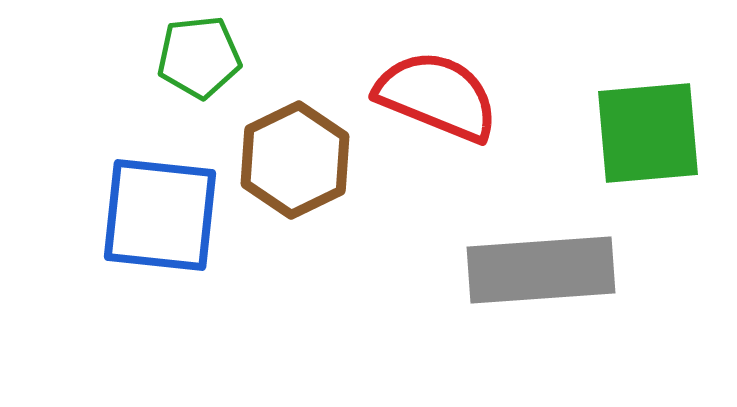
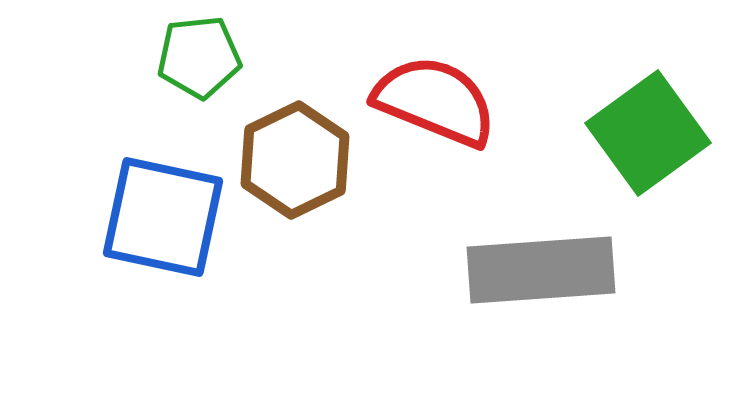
red semicircle: moved 2 px left, 5 px down
green square: rotated 31 degrees counterclockwise
blue square: moved 3 px right, 2 px down; rotated 6 degrees clockwise
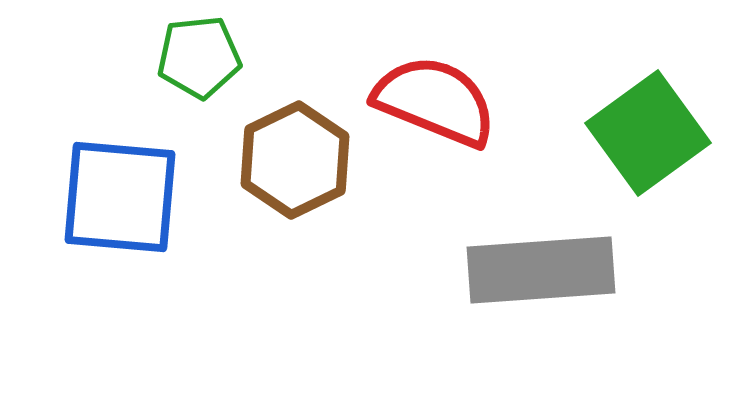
blue square: moved 43 px left, 20 px up; rotated 7 degrees counterclockwise
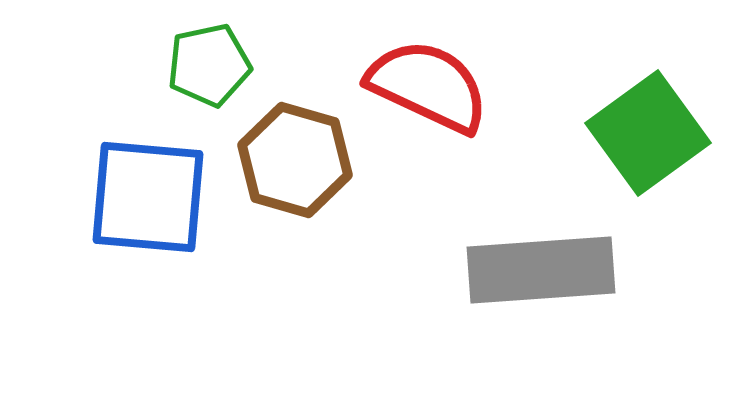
green pentagon: moved 10 px right, 8 px down; rotated 6 degrees counterclockwise
red semicircle: moved 7 px left, 15 px up; rotated 3 degrees clockwise
brown hexagon: rotated 18 degrees counterclockwise
blue square: moved 28 px right
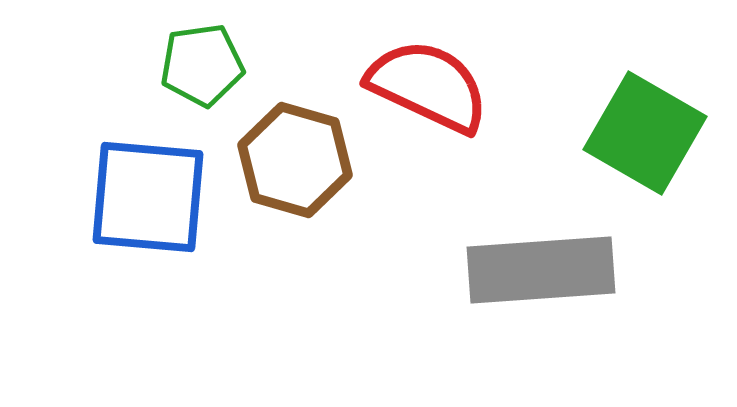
green pentagon: moved 7 px left; rotated 4 degrees clockwise
green square: moved 3 px left; rotated 24 degrees counterclockwise
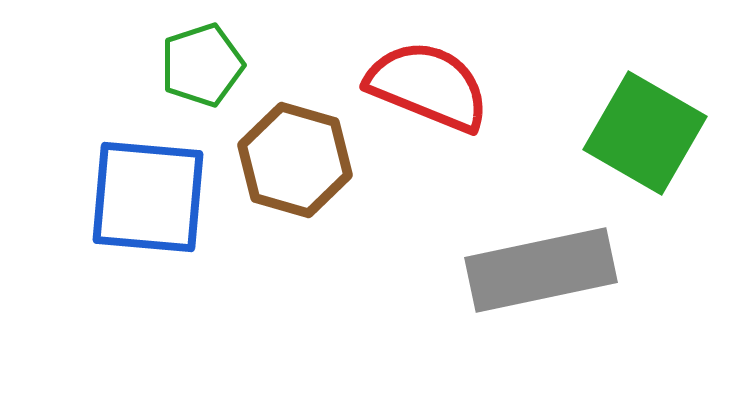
green pentagon: rotated 10 degrees counterclockwise
red semicircle: rotated 3 degrees counterclockwise
gray rectangle: rotated 8 degrees counterclockwise
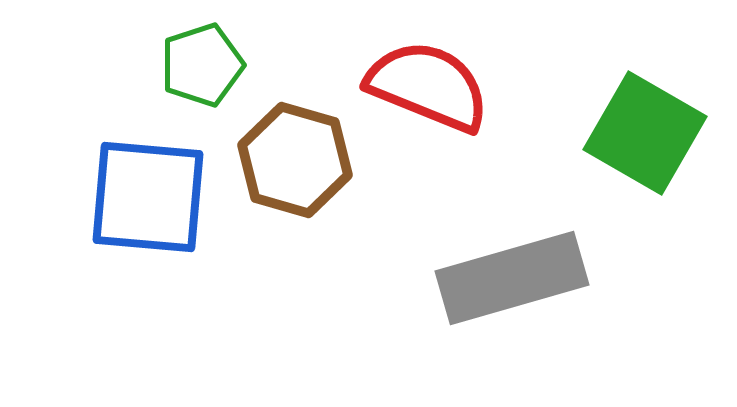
gray rectangle: moved 29 px left, 8 px down; rotated 4 degrees counterclockwise
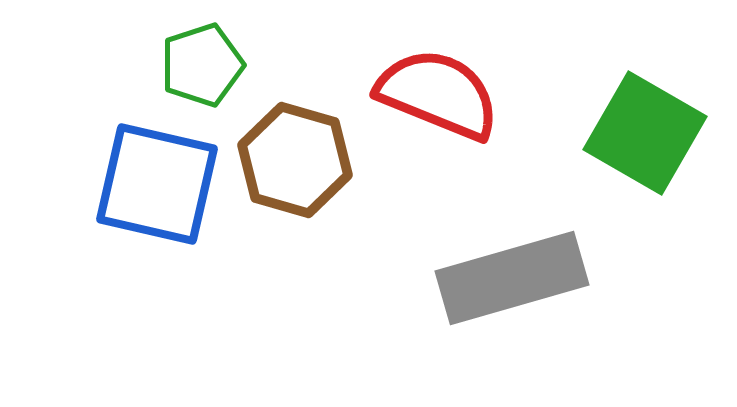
red semicircle: moved 10 px right, 8 px down
blue square: moved 9 px right, 13 px up; rotated 8 degrees clockwise
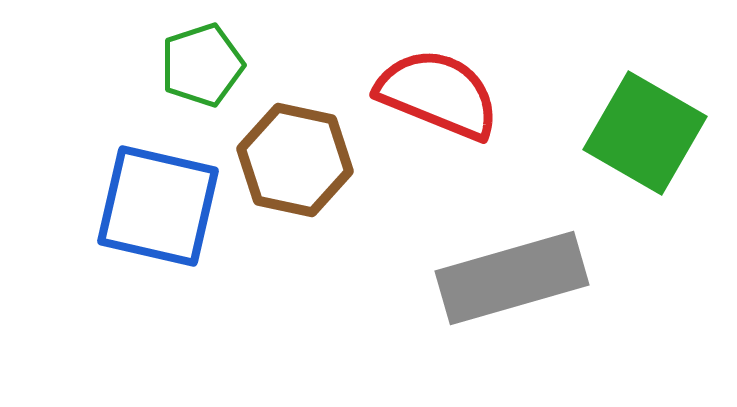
brown hexagon: rotated 4 degrees counterclockwise
blue square: moved 1 px right, 22 px down
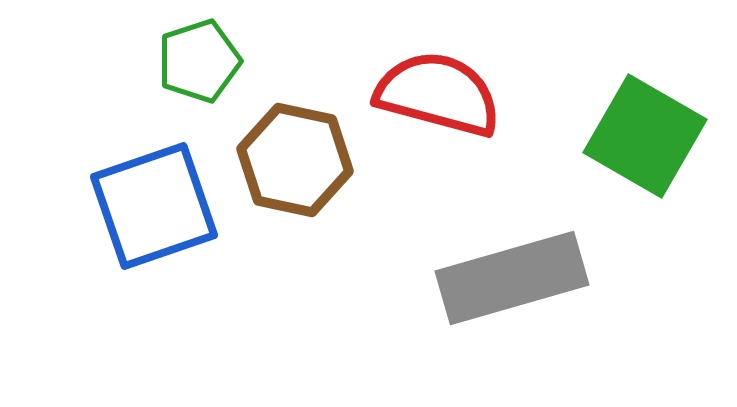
green pentagon: moved 3 px left, 4 px up
red semicircle: rotated 7 degrees counterclockwise
green square: moved 3 px down
blue square: moved 4 px left; rotated 32 degrees counterclockwise
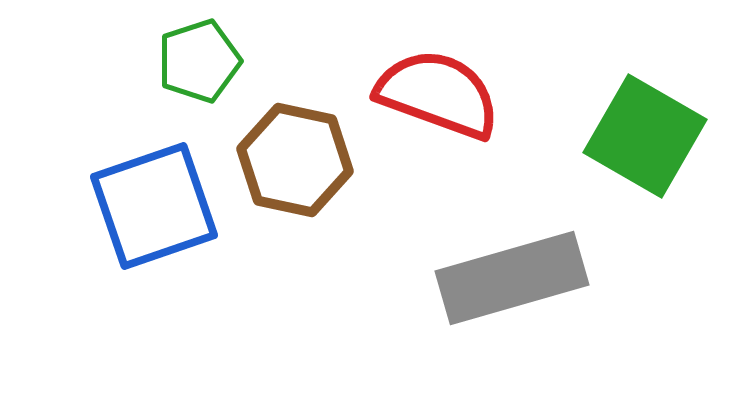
red semicircle: rotated 5 degrees clockwise
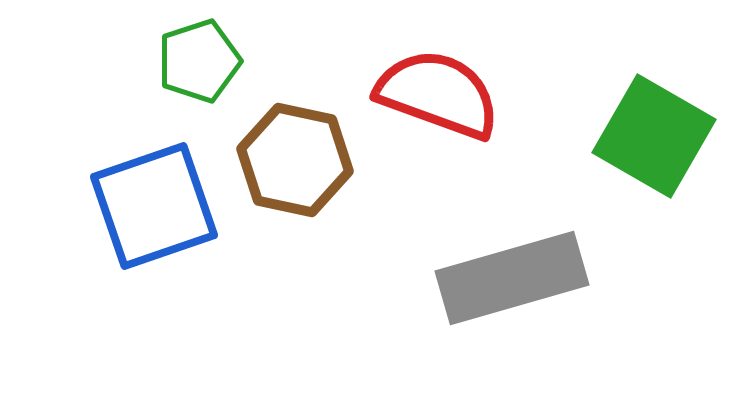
green square: moved 9 px right
